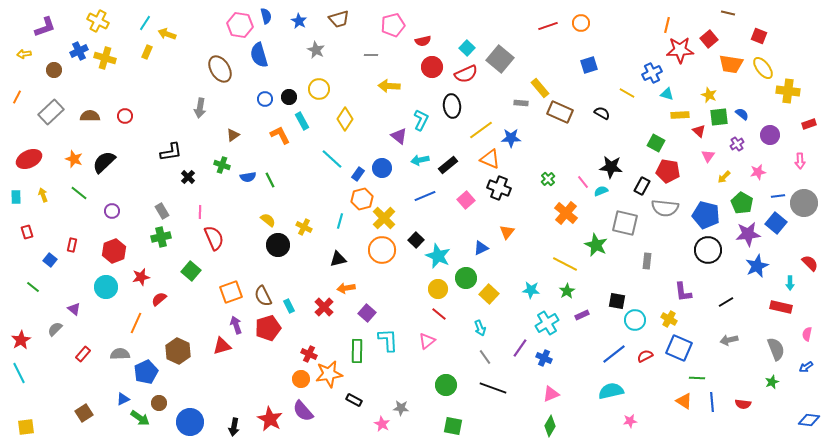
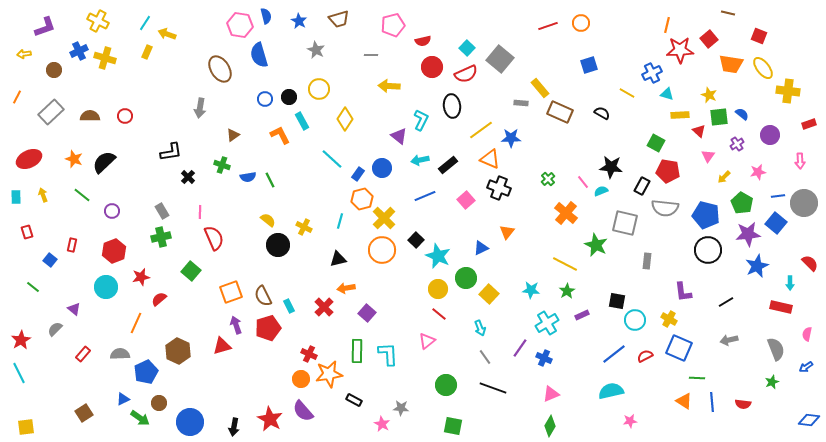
green line at (79, 193): moved 3 px right, 2 px down
cyan L-shape at (388, 340): moved 14 px down
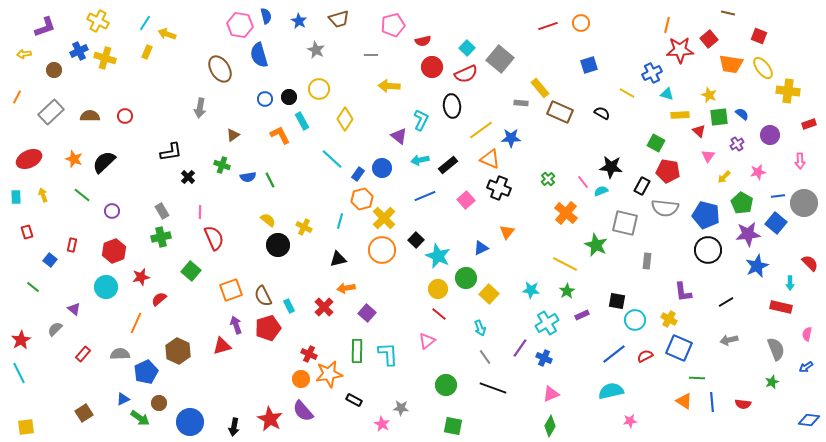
orange square at (231, 292): moved 2 px up
